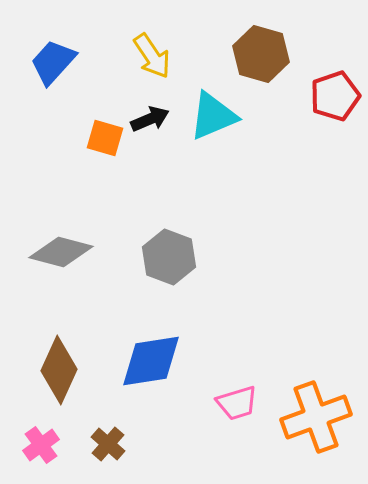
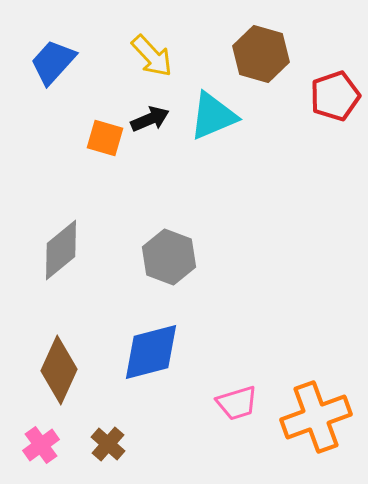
yellow arrow: rotated 9 degrees counterclockwise
gray diamond: moved 2 px up; rotated 54 degrees counterclockwise
blue diamond: moved 9 px up; rotated 6 degrees counterclockwise
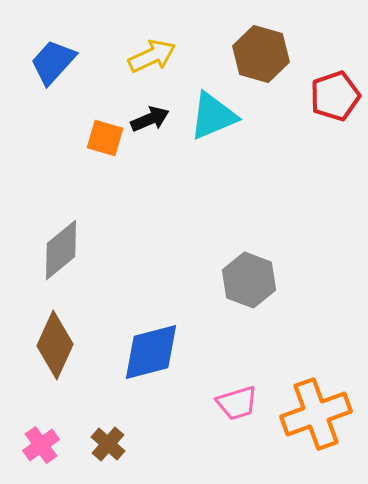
yellow arrow: rotated 72 degrees counterclockwise
gray hexagon: moved 80 px right, 23 px down
brown diamond: moved 4 px left, 25 px up
orange cross: moved 3 px up
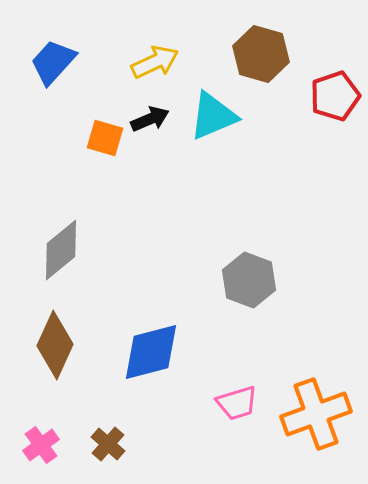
yellow arrow: moved 3 px right, 6 px down
